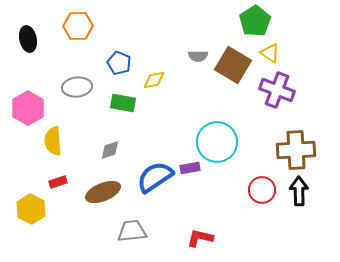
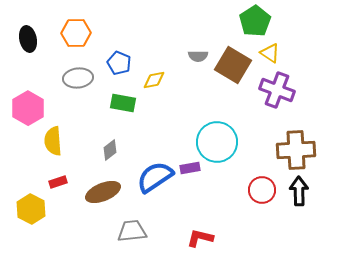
orange hexagon: moved 2 px left, 7 px down
gray ellipse: moved 1 px right, 9 px up
gray diamond: rotated 20 degrees counterclockwise
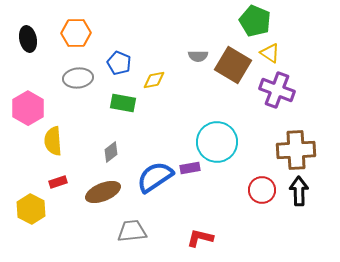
green pentagon: rotated 16 degrees counterclockwise
gray diamond: moved 1 px right, 2 px down
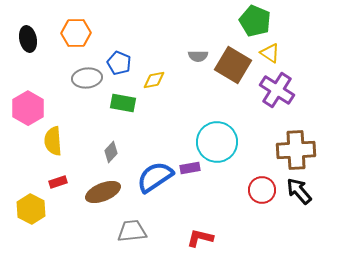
gray ellipse: moved 9 px right
purple cross: rotated 12 degrees clockwise
gray diamond: rotated 10 degrees counterclockwise
black arrow: rotated 40 degrees counterclockwise
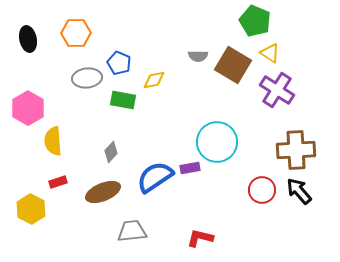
green rectangle: moved 3 px up
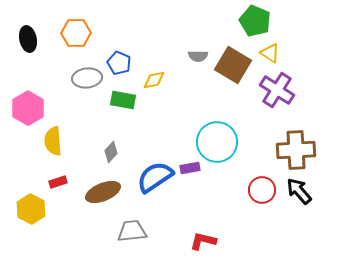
red L-shape: moved 3 px right, 3 px down
